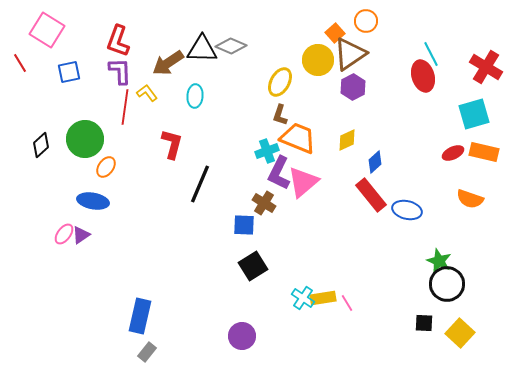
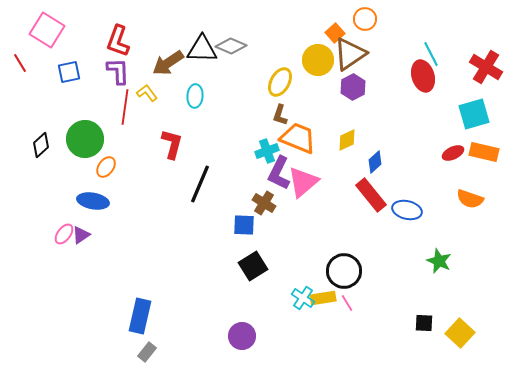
orange circle at (366, 21): moved 1 px left, 2 px up
purple L-shape at (120, 71): moved 2 px left
black circle at (447, 284): moved 103 px left, 13 px up
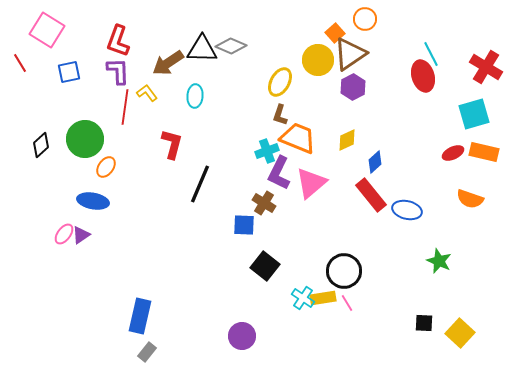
pink triangle at (303, 182): moved 8 px right, 1 px down
black square at (253, 266): moved 12 px right; rotated 20 degrees counterclockwise
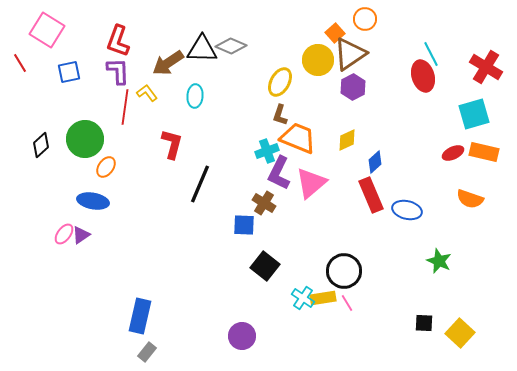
red rectangle at (371, 195): rotated 16 degrees clockwise
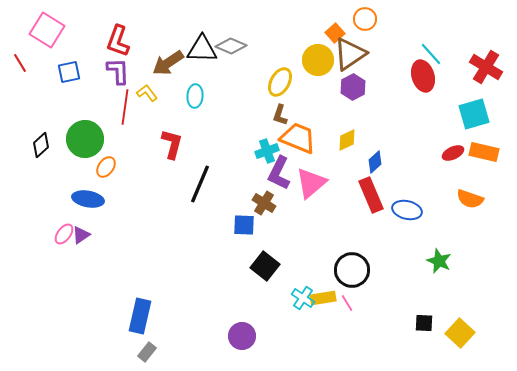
cyan line at (431, 54): rotated 15 degrees counterclockwise
blue ellipse at (93, 201): moved 5 px left, 2 px up
black circle at (344, 271): moved 8 px right, 1 px up
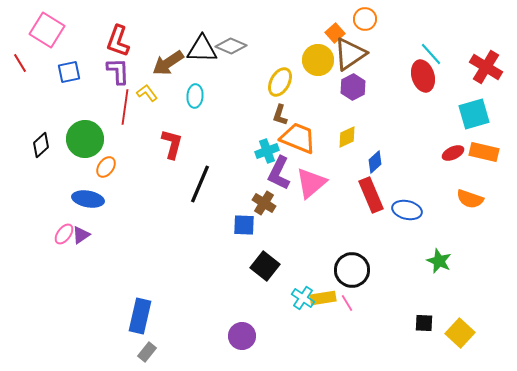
yellow diamond at (347, 140): moved 3 px up
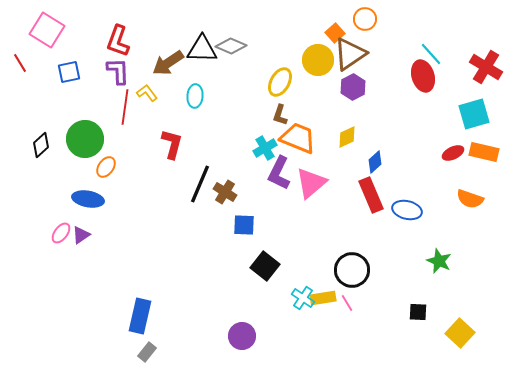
cyan cross at (267, 151): moved 2 px left, 3 px up; rotated 10 degrees counterclockwise
brown cross at (264, 203): moved 39 px left, 11 px up
pink ellipse at (64, 234): moved 3 px left, 1 px up
black square at (424, 323): moved 6 px left, 11 px up
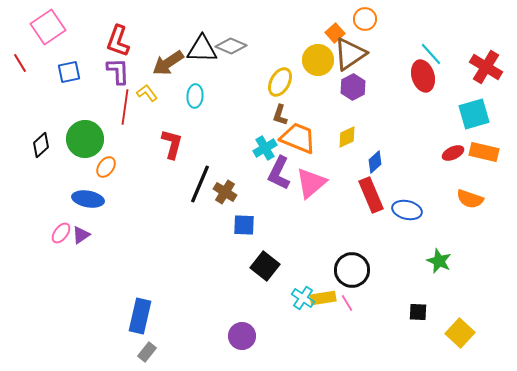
pink square at (47, 30): moved 1 px right, 3 px up; rotated 24 degrees clockwise
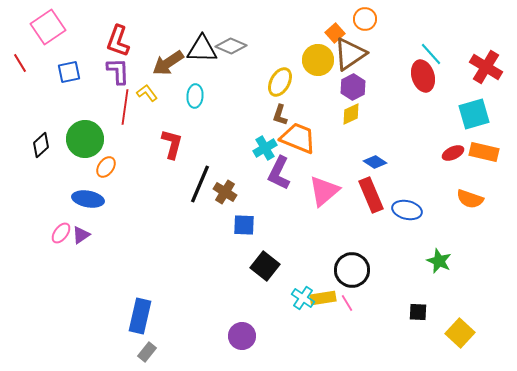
yellow diamond at (347, 137): moved 4 px right, 23 px up
blue diamond at (375, 162): rotated 75 degrees clockwise
pink triangle at (311, 183): moved 13 px right, 8 px down
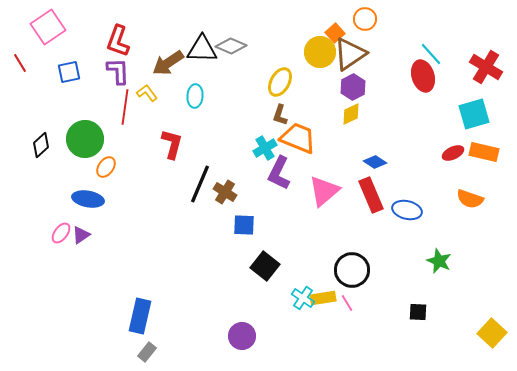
yellow circle at (318, 60): moved 2 px right, 8 px up
yellow square at (460, 333): moved 32 px right
